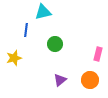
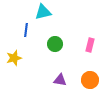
pink rectangle: moved 8 px left, 9 px up
purple triangle: rotated 48 degrees clockwise
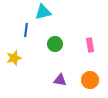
pink rectangle: rotated 24 degrees counterclockwise
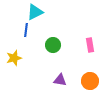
cyan triangle: moved 8 px left; rotated 12 degrees counterclockwise
green circle: moved 2 px left, 1 px down
orange circle: moved 1 px down
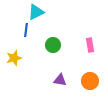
cyan triangle: moved 1 px right
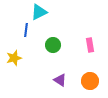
cyan triangle: moved 3 px right
purple triangle: rotated 24 degrees clockwise
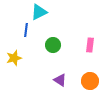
pink rectangle: rotated 16 degrees clockwise
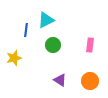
cyan triangle: moved 7 px right, 8 px down
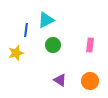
yellow star: moved 2 px right, 5 px up
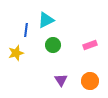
pink rectangle: rotated 64 degrees clockwise
purple triangle: moved 1 px right; rotated 24 degrees clockwise
